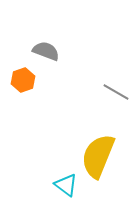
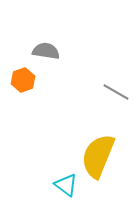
gray semicircle: rotated 12 degrees counterclockwise
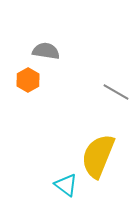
orange hexagon: moved 5 px right; rotated 10 degrees counterclockwise
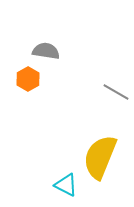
orange hexagon: moved 1 px up
yellow semicircle: moved 2 px right, 1 px down
cyan triangle: rotated 10 degrees counterclockwise
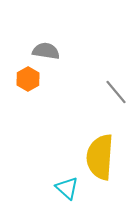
gray line: rotated 20 degrees clockwise
yellow semicircle: rotated 18 degrees counterclockwise
cyan triangle: moved 1 px right, 3 px down; rotated 15 degrees clockwise
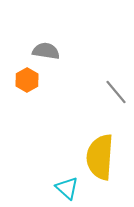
orange hexagon: moved 1 px left, 1 px down
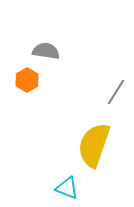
gray line: rotated 72 degrees clockwise
yellow semicircle: moved 6 px left, 12 px up; rotated 15 degrees clockwise
cyan triangle: rotated 20 degrees counterclockwise
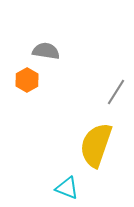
yellow semicircle: moved 2 px right
